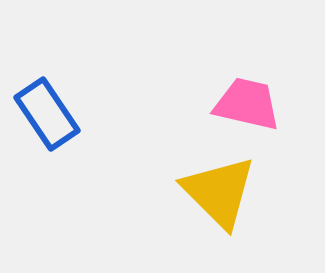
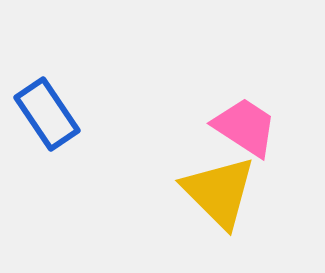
pink trapezoid: moved 2 px left, 23 px down; rotated 20 degrees clockwise
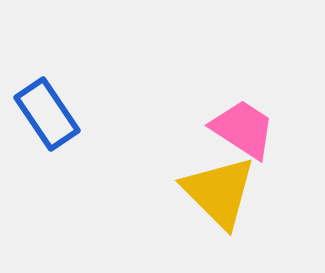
pink trapezoid: moved 2 px left, 2 px down
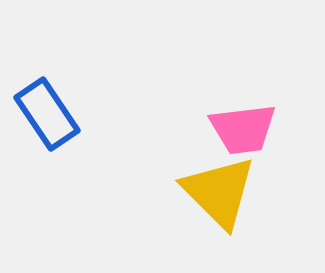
pink trapezoid: rotated 140 degrees clockwise
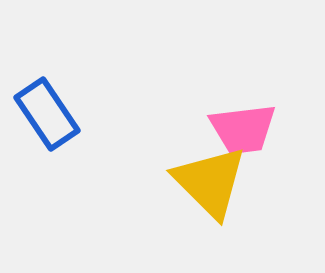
yellow triangle: moved 9 px left, 10 px up
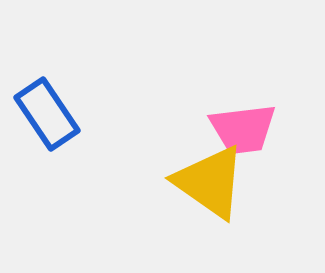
yellow triangle: rotated 10 degrees counterclockwise
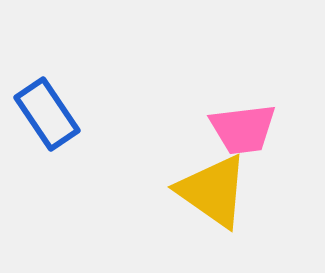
yellow triangle: moved 3 px right, 9 px down
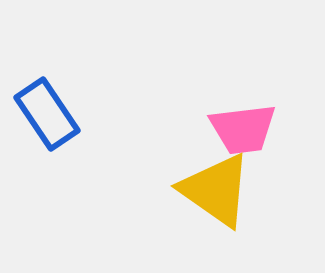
yellow triangle: moved 3 px right, 1 px up
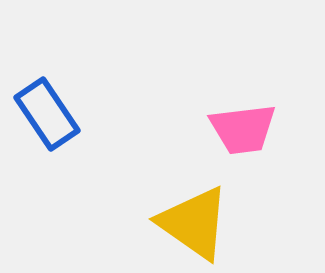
yellow triangle: moved 22 px left, 33 px down
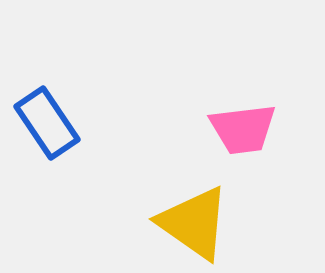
blue rectangle: moved 9 px down
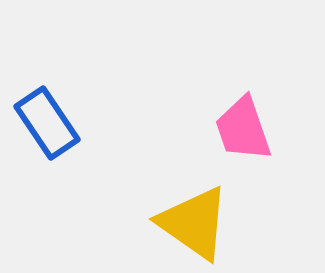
pink trapezoid: rotated 78 degrees clockwise
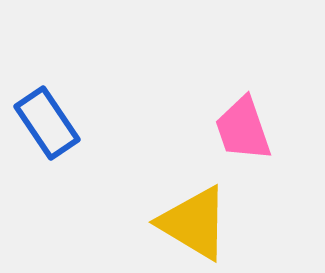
yellow triangle: rotated 4 degrees counterclockwise
